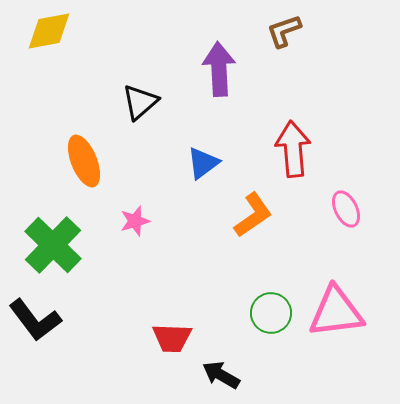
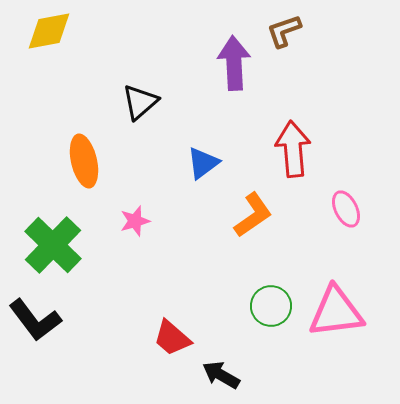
purple arrow: moved 15 px right, 6 px up
orange ellipse: rotated 9 degrees clockwise
green circle: moved 7 px up
red trapezoid: rotated 39 degrees clockwise
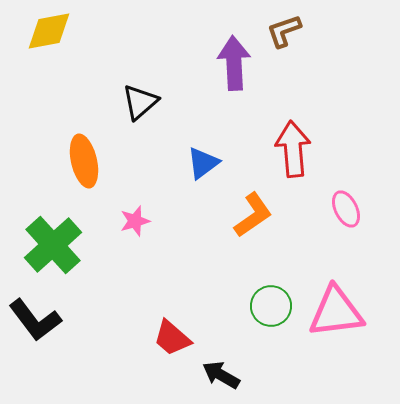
green cross: rotated 4 degrees clockwise
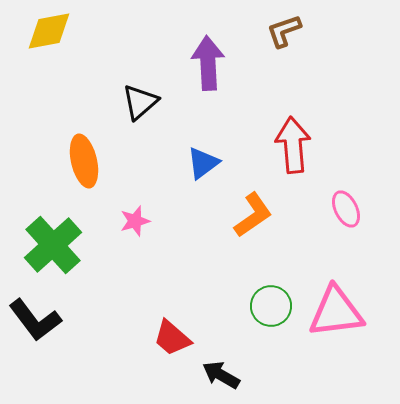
purple arrow: moved 26 px left
red arrow: moved 4 px up
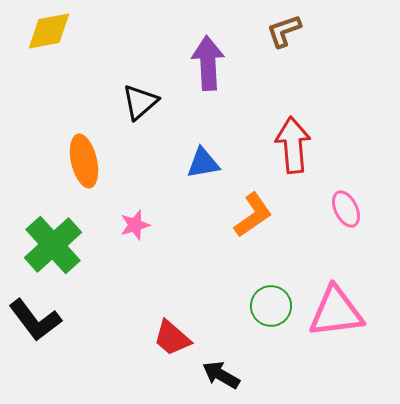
blue triangle: rotated 27 degrees clockwise
pink star: moved 4 px down
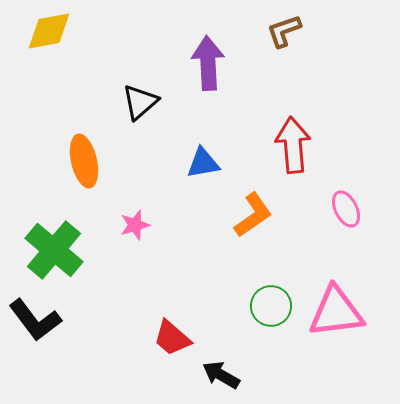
green cross: moved 1 px right, 5 px down; rotated 8 degrees counterclockwise
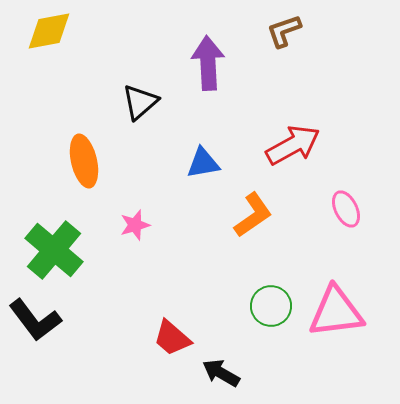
red arrow: rotated 66 degrees clockwise
black arrow: moved 2 px up
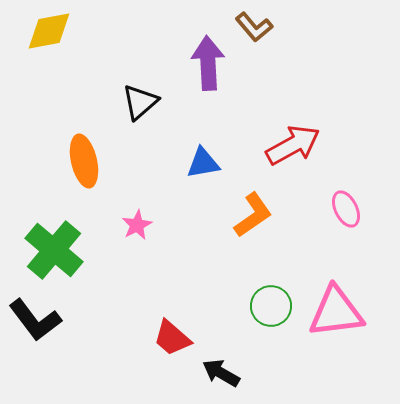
brown L-shape: moved 30 px left, 4 px up; rotated 111 degrees counterclockwise
pink star: moved 2 px right; rotated 12 degrees counterclockwise
